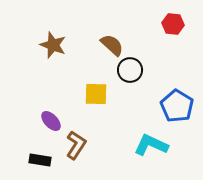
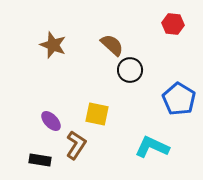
yellow square: moved 1 px right, 20 px down; rotated 10 degrees clockwise
blue pentagon: moved 2 px right, 7 px up
cyan L-shape: moved 1 px right, 2 px down
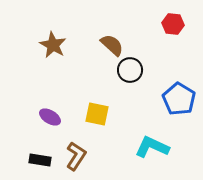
brown star: rotated 8 degrees clockwise
purple ellipse: moved 1 px left, 4 px up; rotated 15 degrees counterclockwise
brown L-shape: moved 11 px down
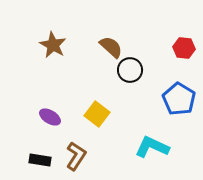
red hexagon: moved 11 px right, 24 px down
brown semicircle: moved 1 px left, 2 px down
yellow square: rotated 25 degrees clockwise
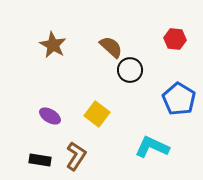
red hexagon: moved 9 px left, 9 px up
purple ellipse: moved 1 px up
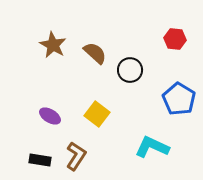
brown semicircle: moved 16 px left, 6 px down
